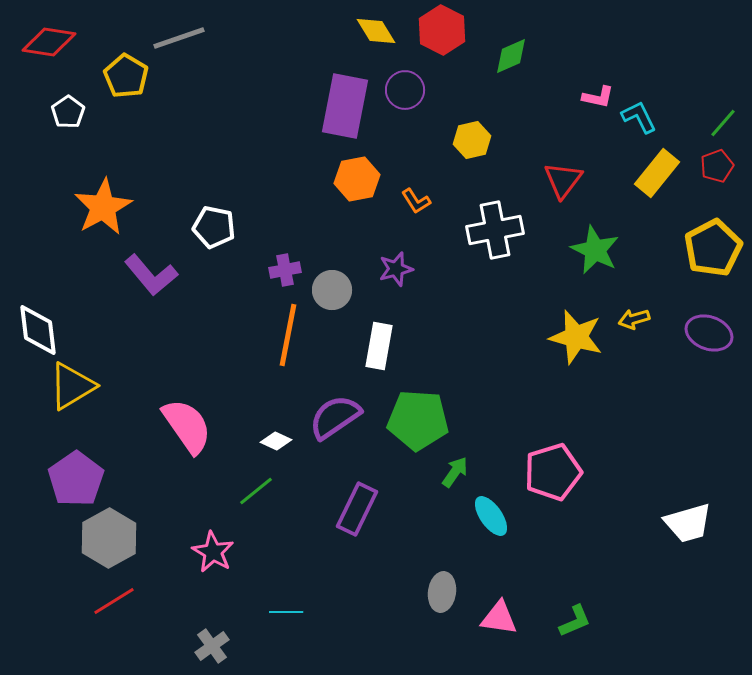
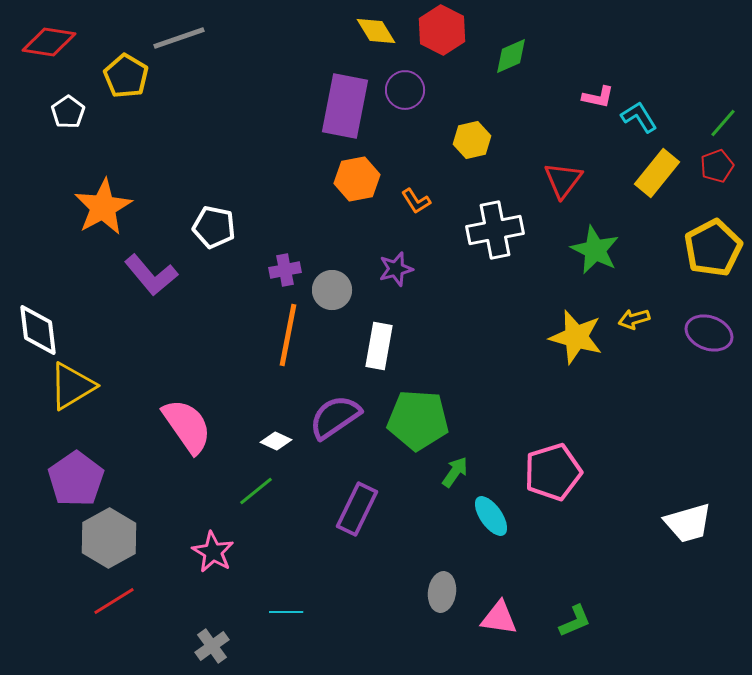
cyan L-shape at (639, 117): rotated 6 degrees counterclockwise
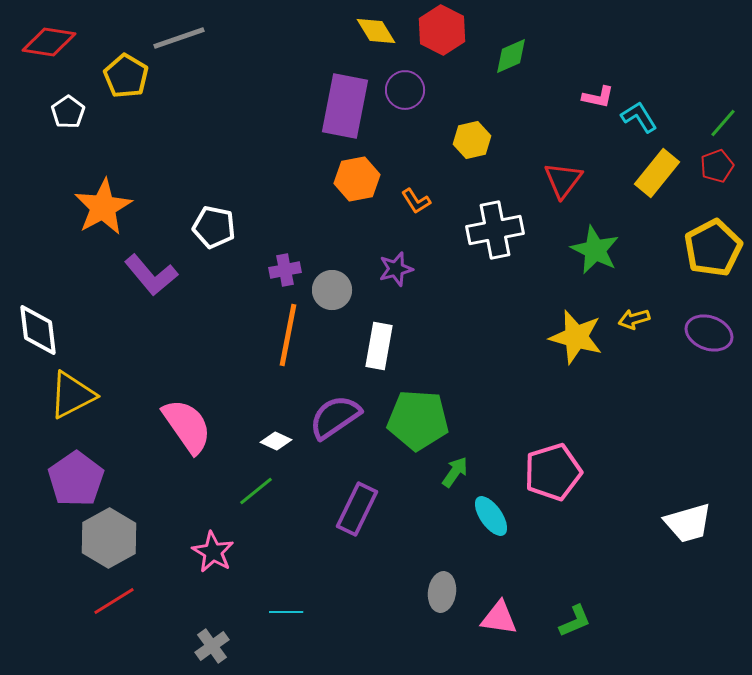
yellow triangle at (72, 386): moved 9 px down; rotated 4 degrees clockwise
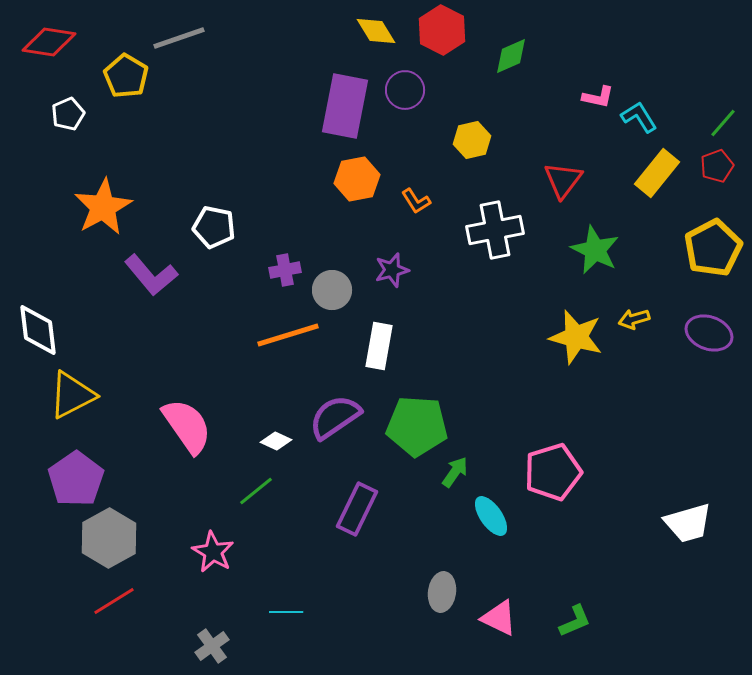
white pentagon at (68, 112): moved 2 px down; rotated 12 degrees clockwise
purple star at (396, 269): moved 4 px left, 1 px down
orange line at (288, 335): rotated 62 degrees clockwise
green pentagon at (418, 420): moved 1 px left, 6 px down
pink triangle at (499, 618): rotated 18 degrees clockwise
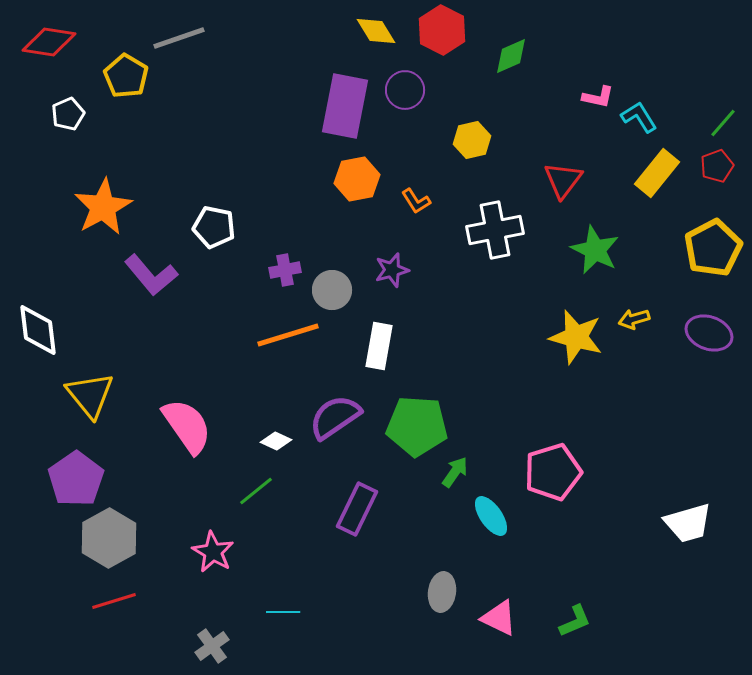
yellow triangle at (72, 395): moved 18 px right; rotated 42 degrees counterclockwise
red line at (114, 601): rotated 15 degrees clockwise
cyan line at (286, 612): moved 3 px left
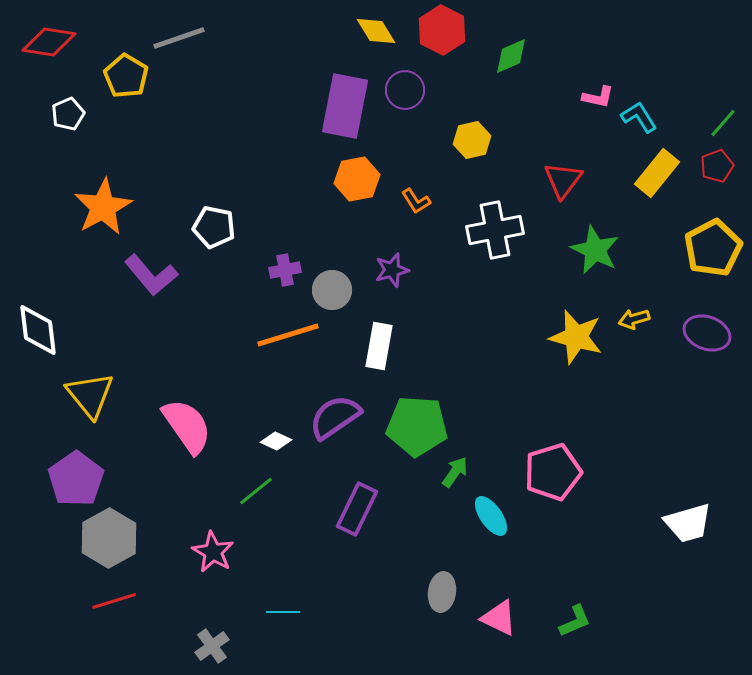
purple ellipse at (709, 333): moved 2 px left
